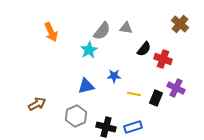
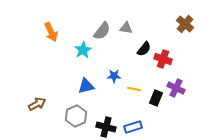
brown cross: moved 5 px right
cyan star: moved 6 px left
yellow line: moved 5 px up
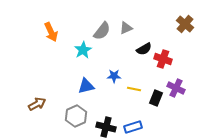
gray triangle: rotated 32 degrees counterclockwise
black semicircle: rotated 21 degrees clockwise
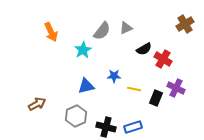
brown cross: rotated 18 degrees clockwise
red cross: rotated 12 degrees clockwise
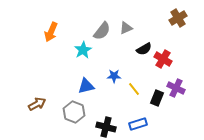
brown cross: moved 7 px left, 6 px up
orange arrow: rotated 48 degrees clockwise
yellow line: rotated 40 degrees clockwise
black rectangle: moved 1 px right
gray hexagon: moved 2 px left, 4 px up; rotated 15 degrees counterclockwise
blue rectangle: moved 5 px right, 3 px up
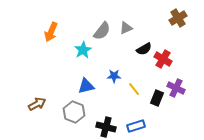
blue rectangle: moved 2 px left, 2 px down
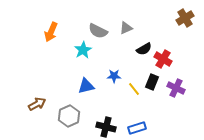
brown cross: moved 7 px right
gray semicircle: moved 4 px left; rotated 78 degrees clockwise
black rectangle: moved 5 px left, 16 px up
gray hexagon: moved 5 px left, 4 px down; rotated 15 degrees clockwise
blue rectangle: moved 1 px right, 2 px down
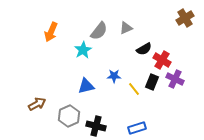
gray semicircle: moved 1 px right; rotated 78 degrees counterclockwise
red cross: moved 1 px left, 1 px down
purple cross: moved 1 px left, 9 px up
black cross: moved 10 px left, 1 px up
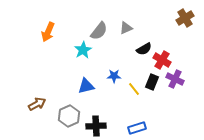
orange arrow: moved 3 px left
black cross: rotated 18 degrees counterclockwise
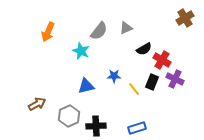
cyan star: moved 2 px left, 1 px down; rotated 18 degrees counterclockwise
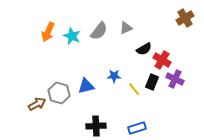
cyan star: moved 9 px left, 15 px up
gray hexagon: moved 10 px left, 23 px up; rotated 20 degrees counterclockwise
